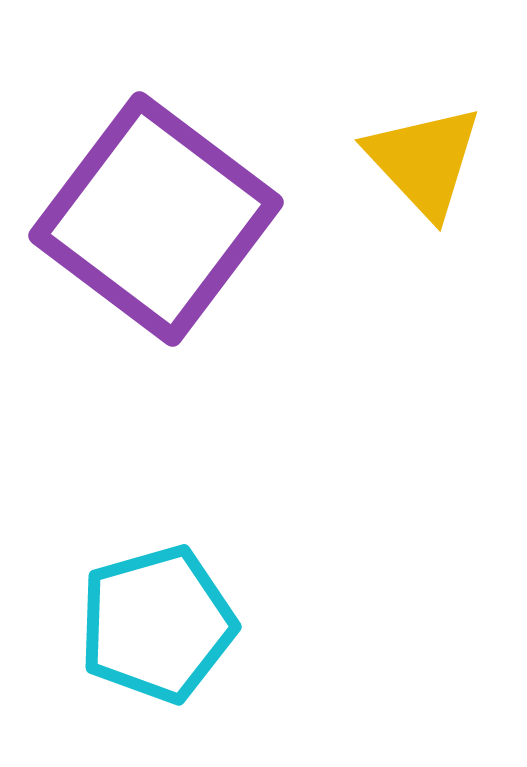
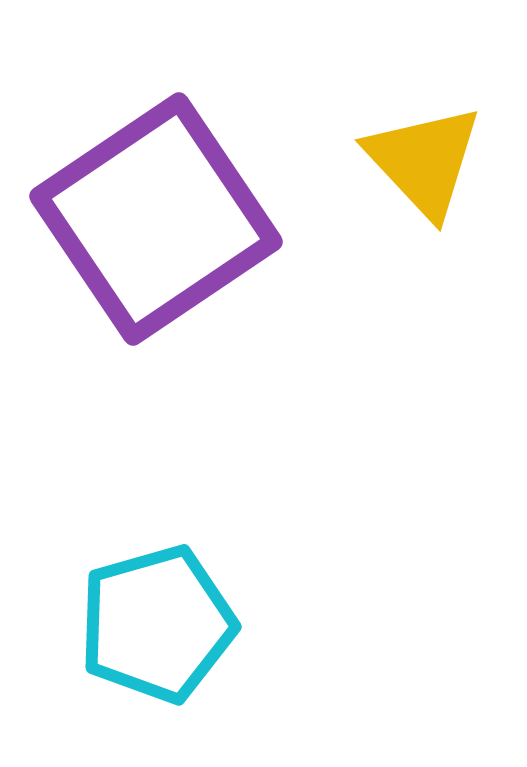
purple square: rotated 19 degrees clockwise
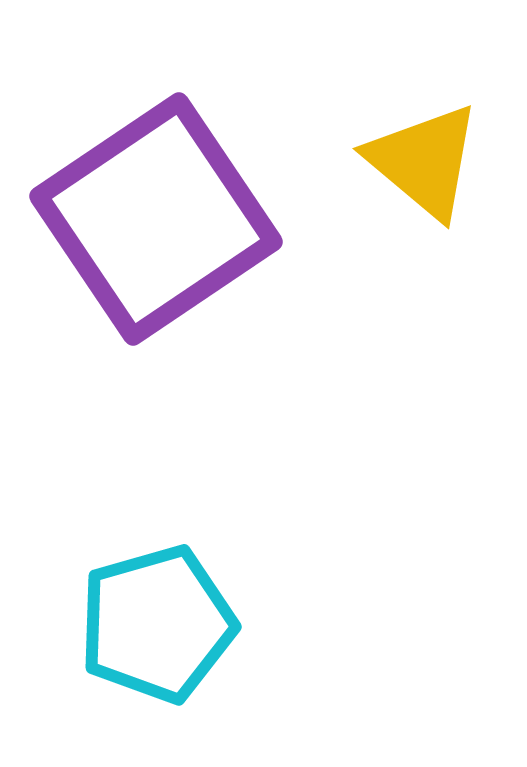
yellow triangle: rotated 7 degrees counterclockwise
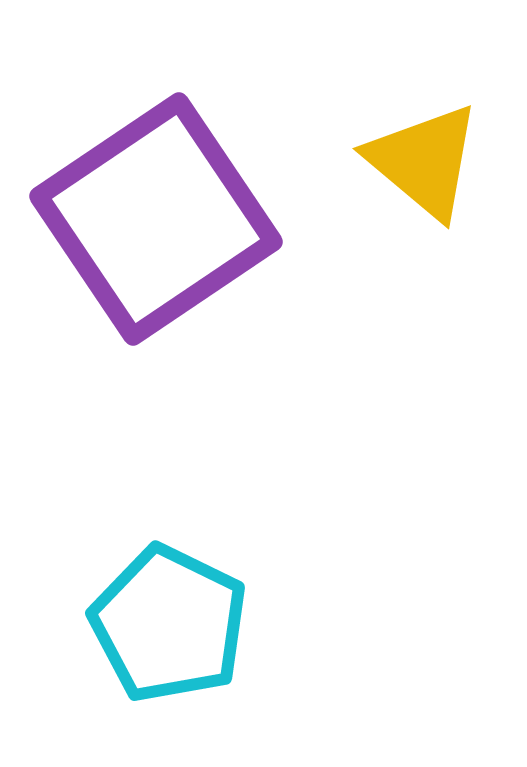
cyan pentagon: moved 12 px right; rotated 30 degrees counterclockwise
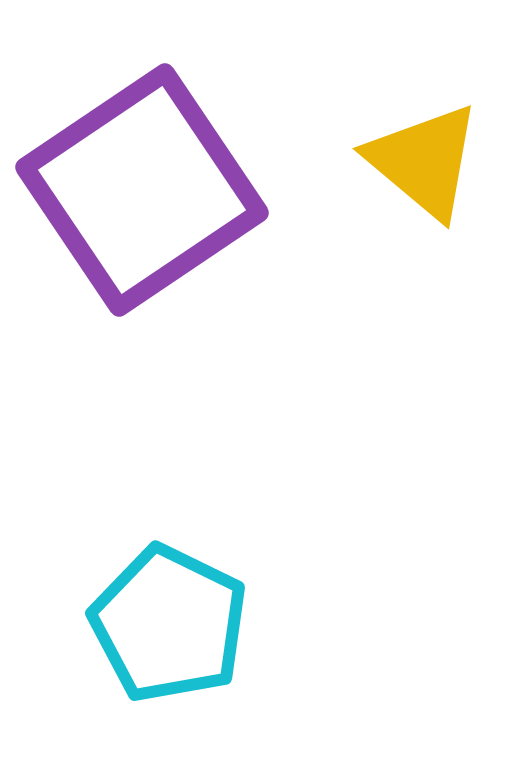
purple square: moved 14 px left, 29 px up
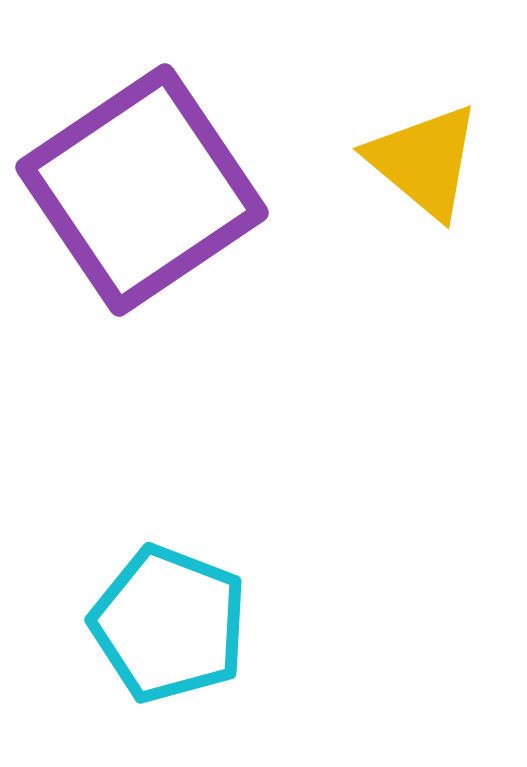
cyan pentagon: rotated 5 degrees counterclockwise
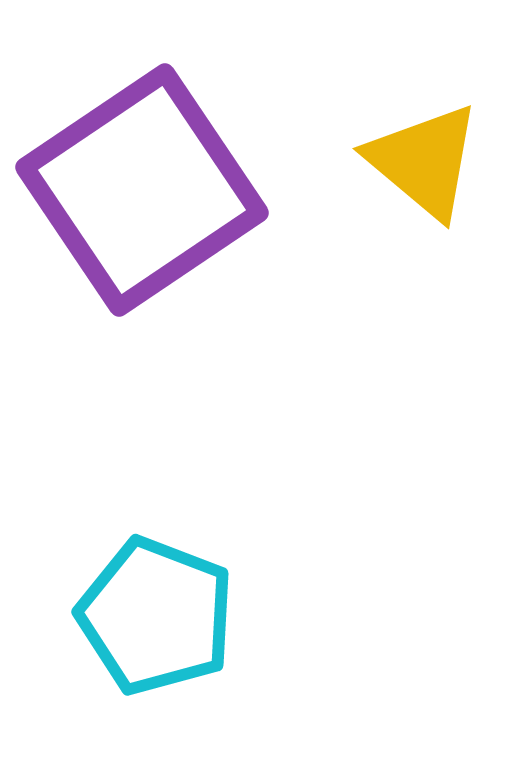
cyan pentagon: moved 13 px left, 8 px up
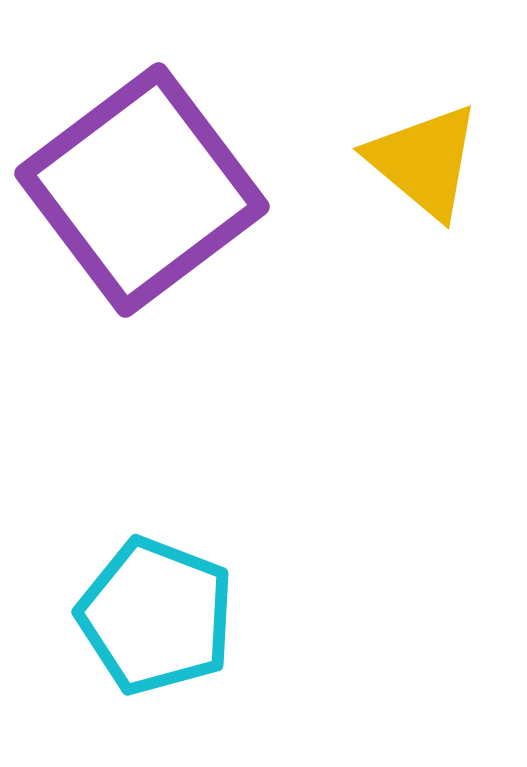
purple square: rotated 3 degrees counterclockwise
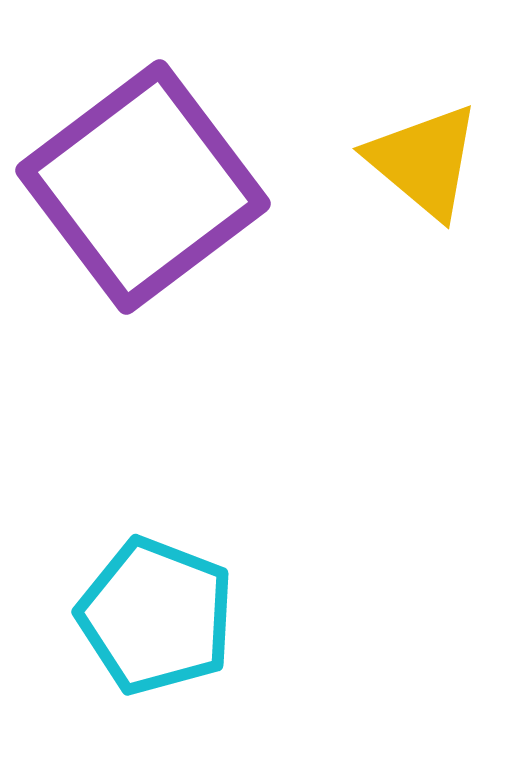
purple square: moved 1 px right, 3 px up
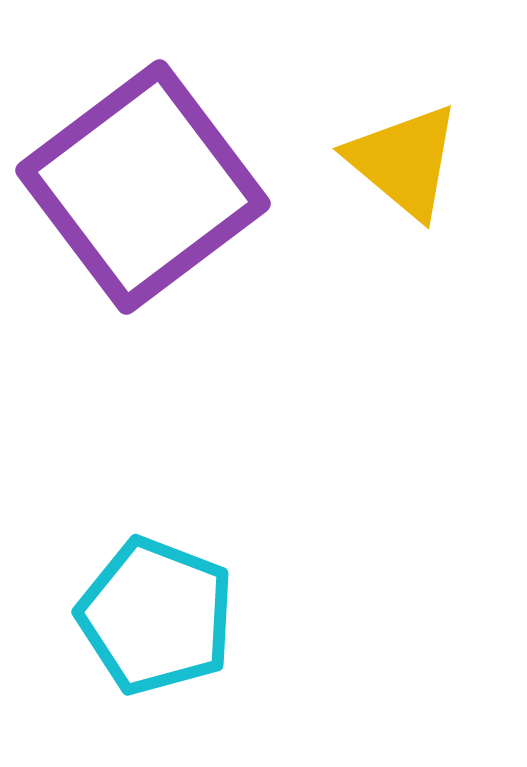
yellow triangle: moved 20 px left
